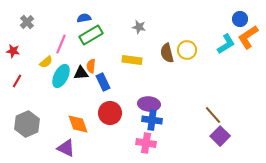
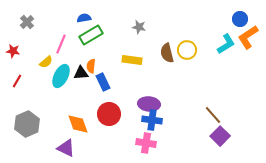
red circle: moved 1 px left, 1 px down
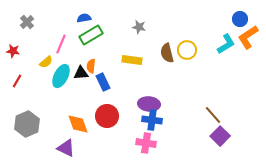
red circle: moved 2 px left, 2 px down
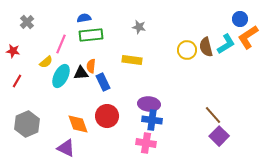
green rectangle: rotated 25 degrees clockwise
brown semicircle: moved 39 px right, 6 px up
purple square: moved 1 px left
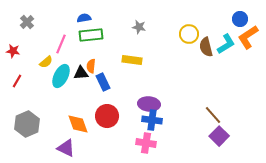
yellow circle: moved 2 px right, 16 px up
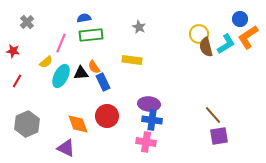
gray star: rotated 16 degrees clockwise
yellow circle: moved 10 px right
pink line: moved 1 px up
orange semicircle: moved 3 px right, 1 px down; rotated 40 degrees counterclockwise
purple square: rotated 36 degrees clockwise
pink cross: moved 1 px up
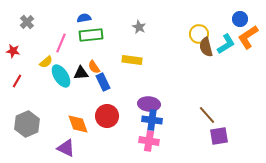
cyan ellipse: rotated 60 degrees counterclockwise
brown line: moved 6 px left
pink cross: moved 3 px right, 1 px up
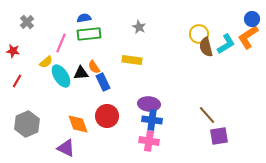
blue circle: moved 12 px right
green rectangle: moved 2 px left, 1 px up
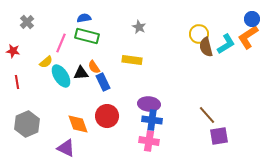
green rectangle: moved 2 px left, 2 px down; rotated 20 degrees clockwise
red line: moved 1 px down; rotated 40 degrees counterclockwise
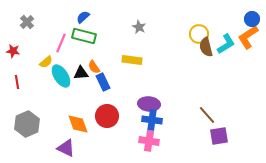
blue semicircle: moved 1 px left, 1 px up; rotated 32 degrees counterclockwise
green rectangle: moved 3 px left
